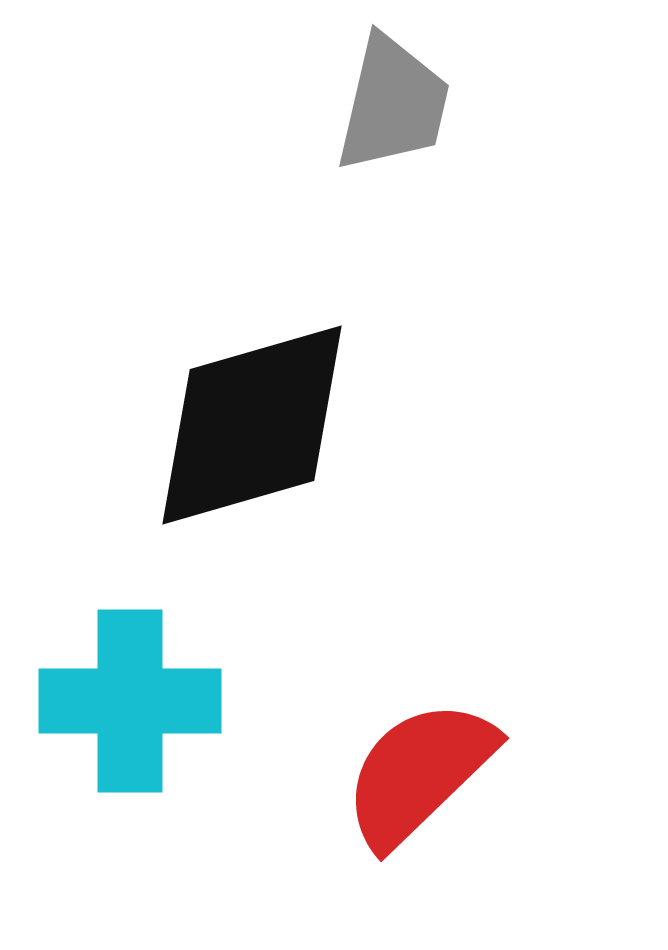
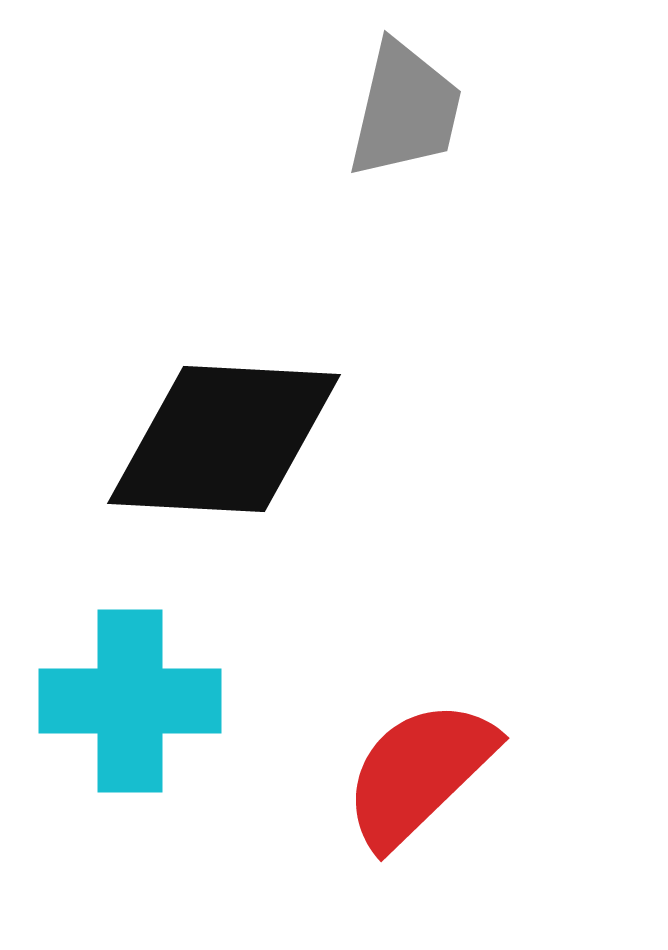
gray trapezoid: moved 12 px right, 6 px down
black diamond: moved 28 px left, 14 px down; rotated 19 degrees clockwise
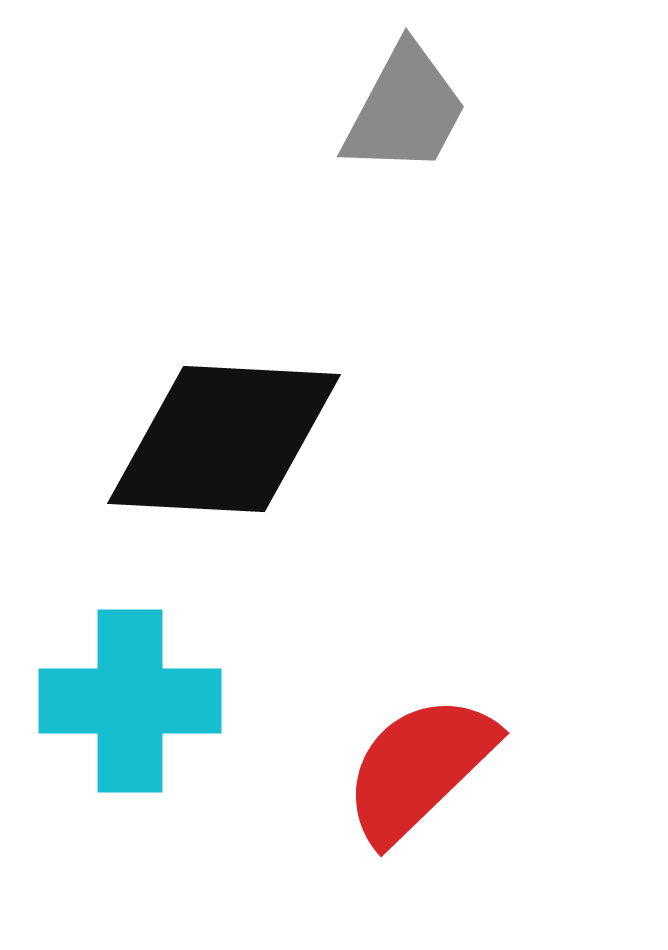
gray trapezoid: rotated 15 degrees clockwise
red semicircle: moved 5 px up
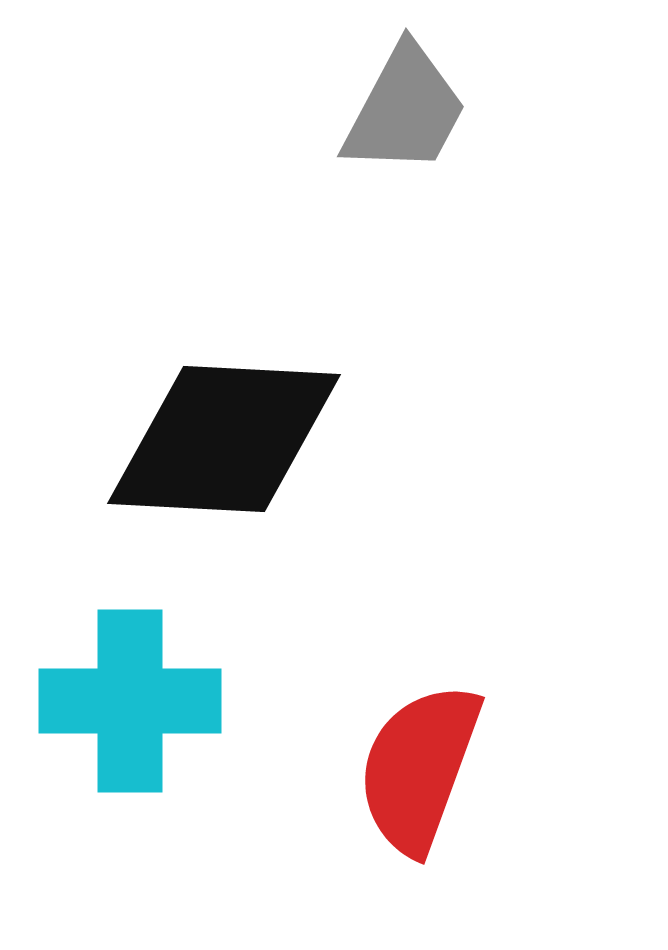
red semicircle: rotated 26 degrees counterclockwise
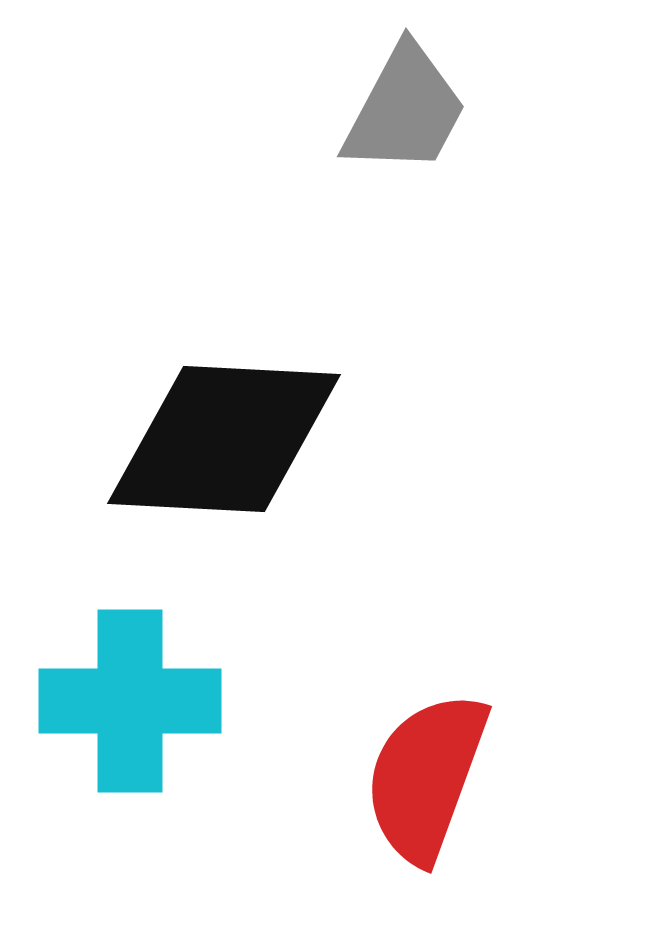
red semicircle: moved 7 px right, 9 px down
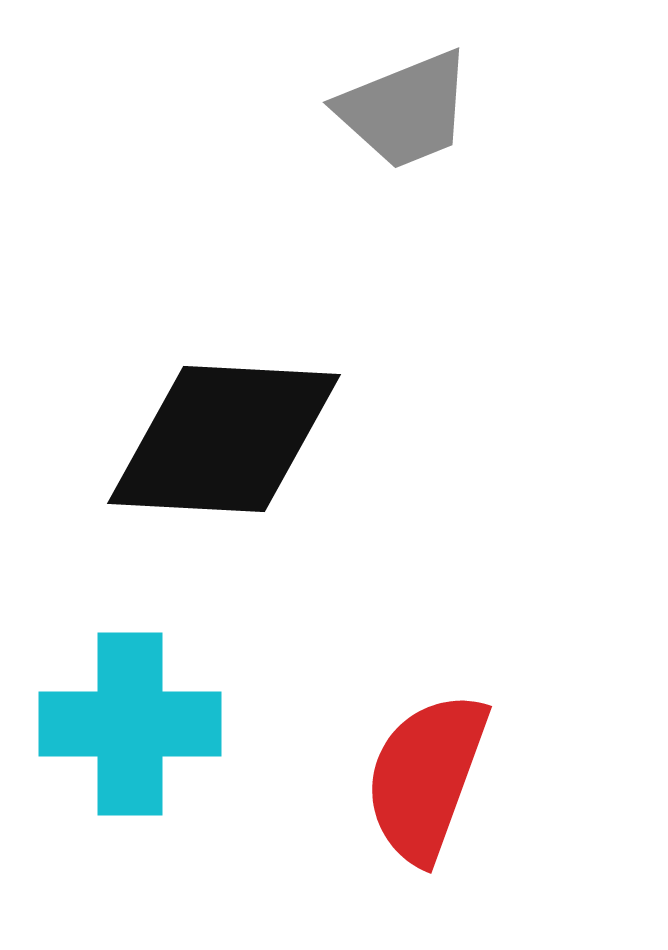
gray trapezoid: rotated 40 degrees clockwise
cyan cross: moved 23 px down
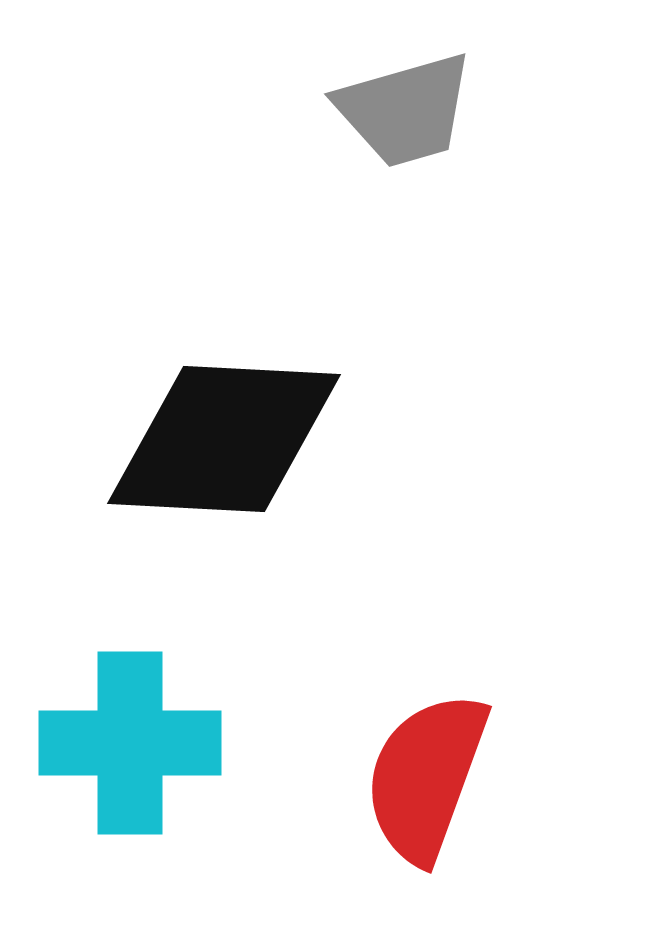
gray trapezoid: rotated 6 degrees clockwise
cyan cross: moved 19 px down
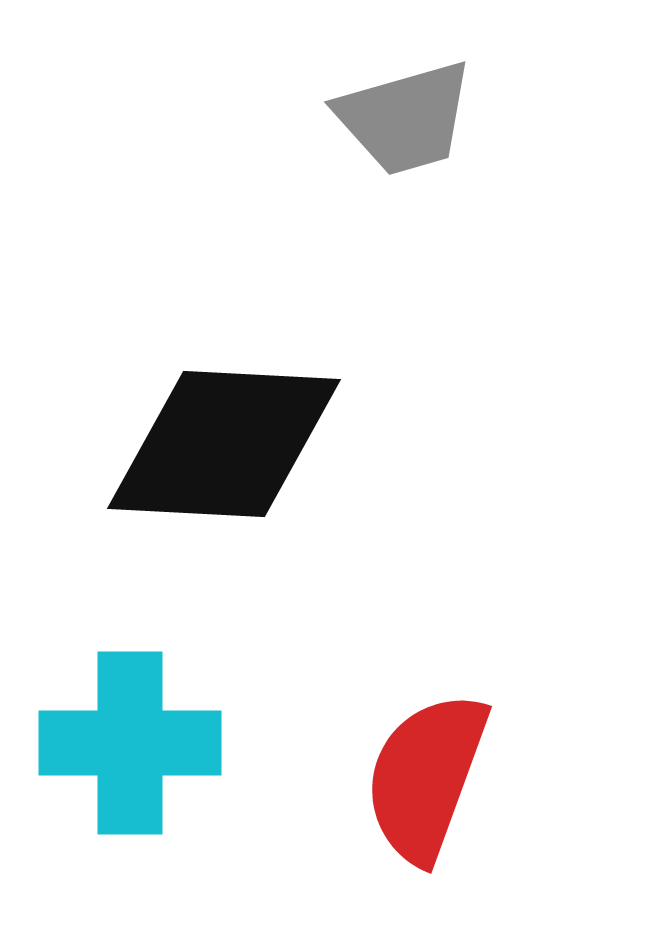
gray trapezoid: moved 8 px down
black diamond: moved 5 px down
